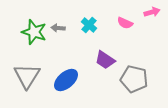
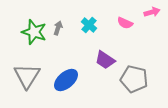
gray arrow: rotated 104 degrees clockwise
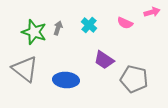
purple trapezoid: moved 1 px left
gray triangle: moved 2 px left, 7 px up; rotated 24 degrees counterclockwise
blue ellipse: rotated 45 degrees clockwise
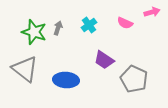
cyan cross: rotated 14 degrees clockwise
gray pentagon: rotated 12 degrees clockwise
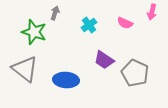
pink arrow: rotated 119 degrees clockwise
gray arrow: moved 3 px left, 15 px up
gray pentagon: moved 1 px right, 6 px up
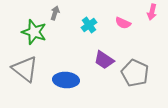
pink semicircle: moved 2 px left
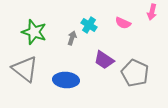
gray arrow: moved 17 px right, 25 px down
cyan cross: rotated 21 degrees counterclockwise
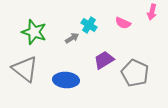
gray arrow: rotated 40 degrees clockwise
purple trapezoid: rotated 115 degrees clockwise
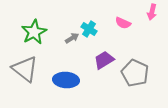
cyan cross: moved 4 px down
green star: rotated 25 degrees clockwise
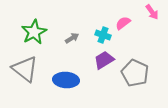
pink arrow: rotated 49 degrees counterclockwise
pink semicircle: rotated 119 degrees clockwise
cyan cross: moved 14 px right, 6 px down; rotated 14 degrees counterclockwise
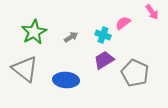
gray arrow: moved 1 px left, 1 px up
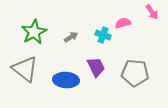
pink semicircle: rotated 21 degrees clockwise
purple trapezoid: moved 8 px left, 7 px down; rotated 95 degrees clockwise
gray pentagon: rotated 20 degrees counterclockwise
